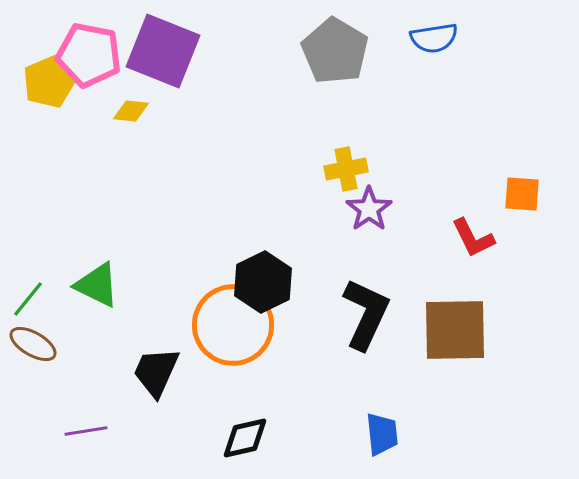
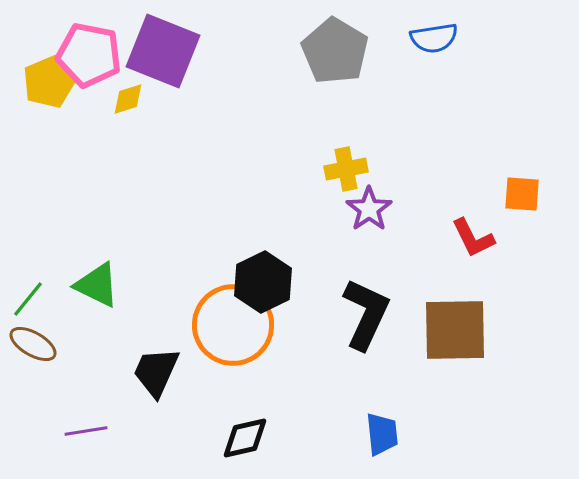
yellow diamond: moved 3 px left, 12 px up; rotated 24 degrees counterclockwise
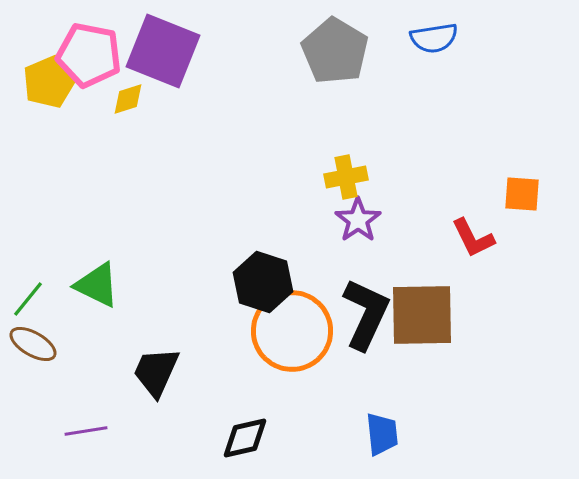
yellow cross: moved 8 px down
purple star: moved 11 px left, 11 px down
black hexagon: rotated 16 degrees counterclockwise
orange circle: moved 59 px right, 6 px down
brown square: moved 33 px left, 15 px up
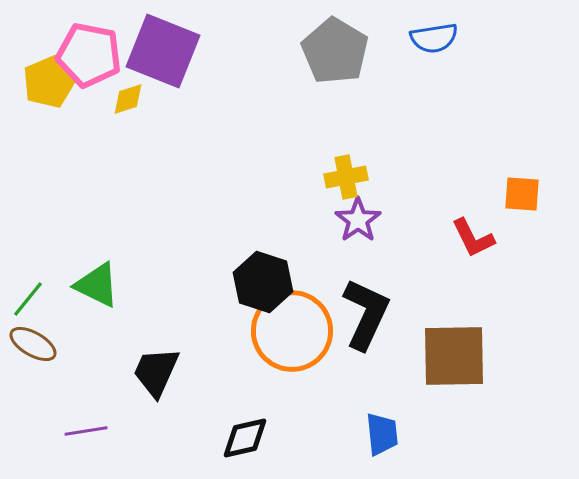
brown square: moved 32 px right, 41 px down
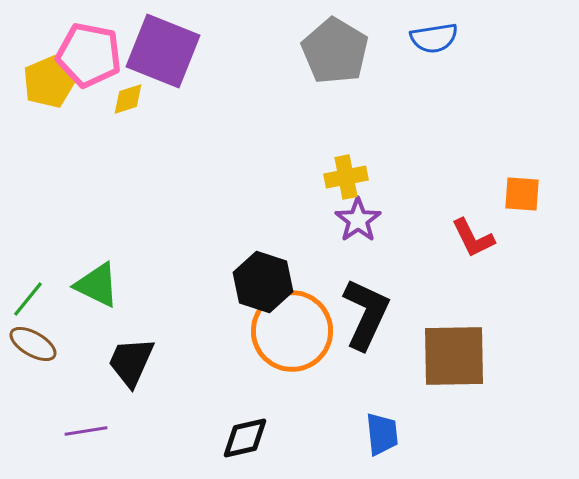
black trapezoid: moved 25 px left, 10 px up
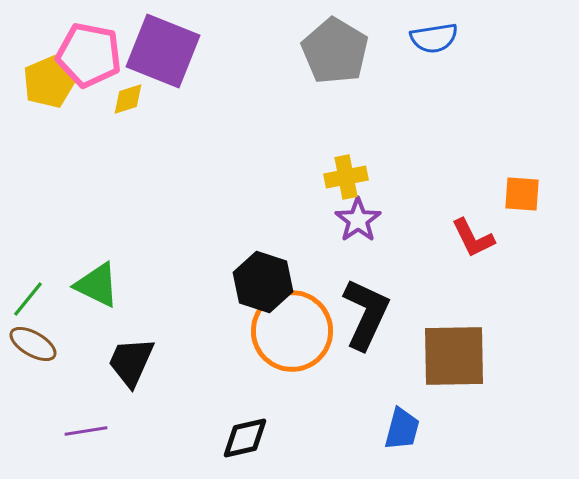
blue trapezoid: moved 20 px right, 5 px up; rotated 21 degrees clockwise
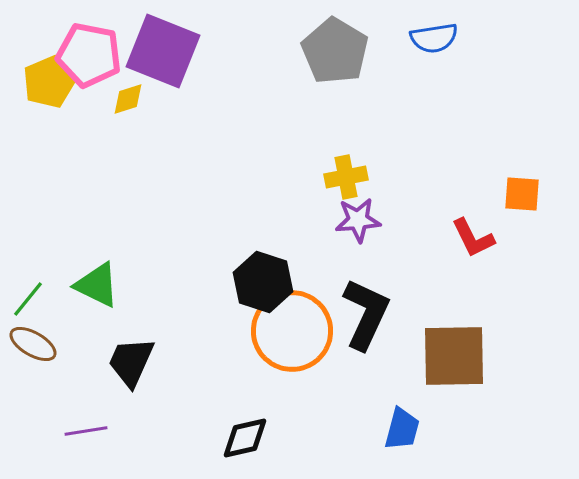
purple star: rotated 30 degrees clockwise
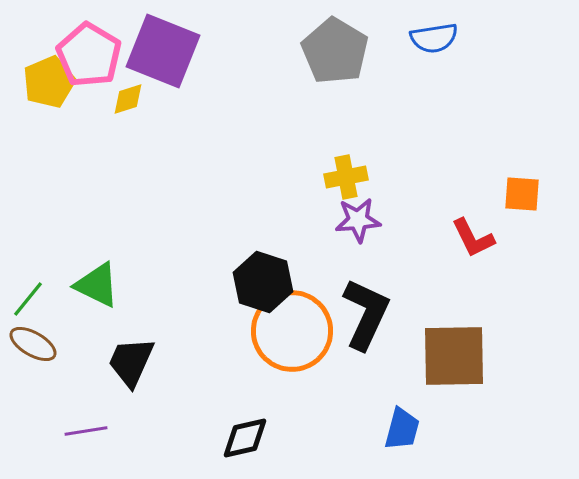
pink pentagon: rotated 20 degrees clockwise
